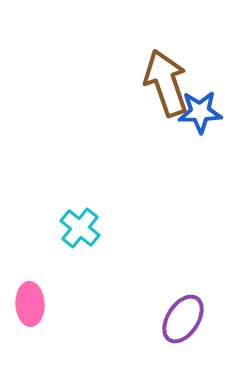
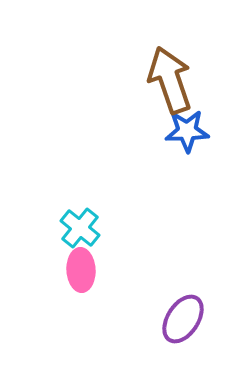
brown arrow: moved 4 px right, 3 px up
blue star: moved 13 px left, 19 px down
pink ellipse: moved 51 px right, 34 px up
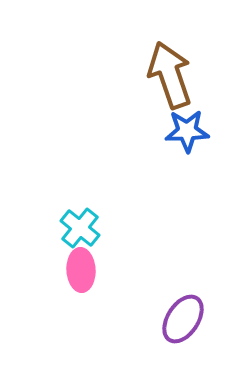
brown arrow: moved 5 px up
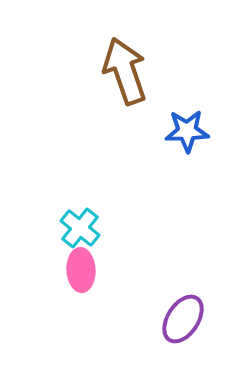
brown arrow: moved 45 px left, 4 px up
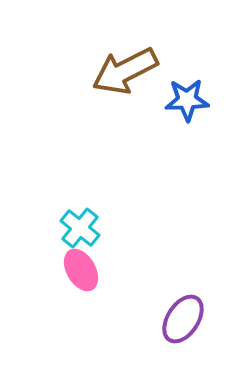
brown arrow: rotated 98 degrees counterclockwise
blue star: moved 31 px up
pink ellipse: rotated 27 degrees counterclockwise
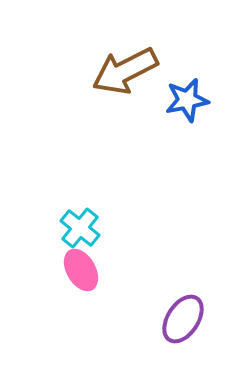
blue star: rotated 9 degrees counterclockwise
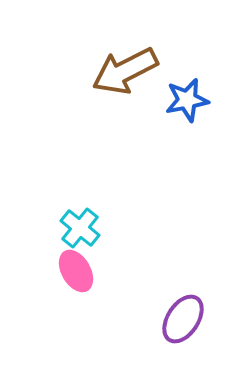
pink ellipse: moved 5 px left, 1 px down
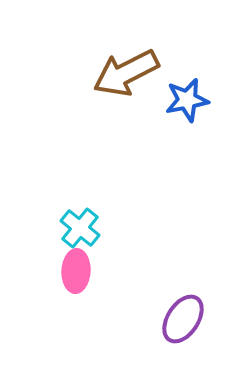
brown arrow: moved 1 px right, 2 px down
pink ellipse: rotated 33 degrees clockwise
